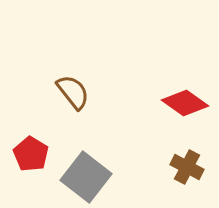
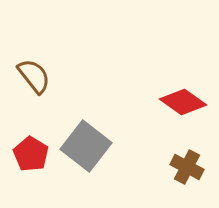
brown semicircle: moved 39 px left, 16 px up
red diamond: moved 2 px left, 1 px up
gray square: moved 31 px up
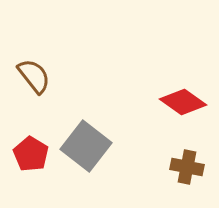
brown cross: rotated 16 degrees counterclockwise
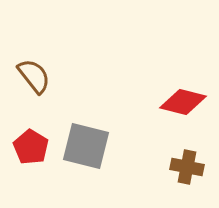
red diamond: rotated 21 degrees counterclockwise
gray square: rotated 24 degrees counterclockwise
red pentagon: moved 7 px up
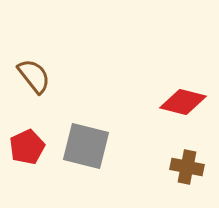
red pentagon: moved 4 px left; rotated 16 degrees clockwise
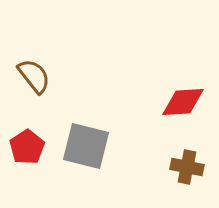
red diamond: rotated 18 degrees counterclockwise
red pentagon: rotated 8 degrees counterclockwise
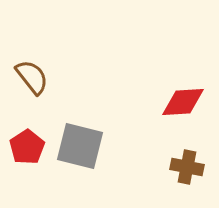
brown semicircle: moved 2 px left, 1 px down
gray square: moved 6 px left
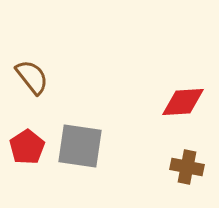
gray square: rotated 6 degrees counterclockwise
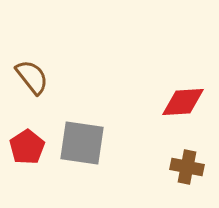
gray square: moved 2 px right, 3 px up
